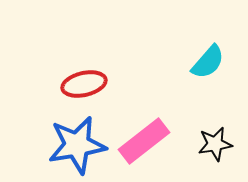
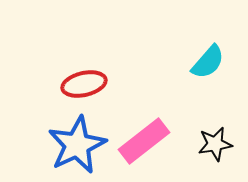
blue star: rotated 16 degrees counterclockwise
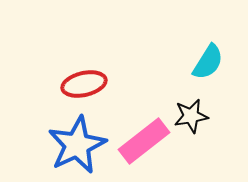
cyan semicircle: rotated 9 degrees counterclockwise
black star: moved 24 px left, 28 px up
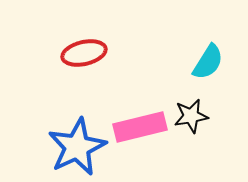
red ellipse: moved 31 px up
pink rectangle: moved 4 px left, 14 px up; rotated 24 degrees clockwise
blue star: moved 2 px down
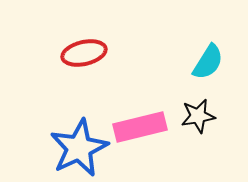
black star: moved 7 px right
blue star: moved 2 px right, 1 px down
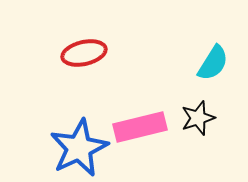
cyan semicircle: moved 5 px right, 1 px down
black star: moved 2 px down; rotated 8 degrees counterclockwise
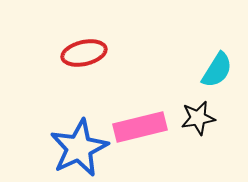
cyan semicircle: moved 4 px right, 7 px down
black star: rotated 8 degrees clockwise
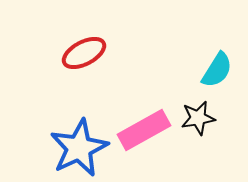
red ellipse: rotated 15 degrees counterclockwise
pink rectangle: moved 4 px right, 3 px down; rotated 15 degrees counterclockwise
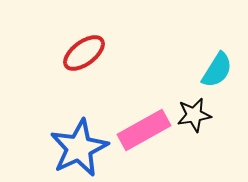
red ellipse: rotated 9 degrees counterclockwise
black star: moved 4 px left, 3 px up
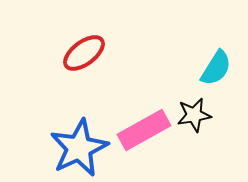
cyan semicircle: moved 1 px left, 2 px up
